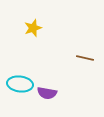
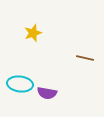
yellow star: moved 5 px down
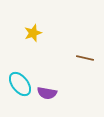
cyan ellipse: rotated 45 degrees clockwise
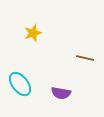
purple semicircle: moved 14 px right
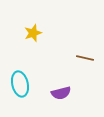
cyan ellipse: rotated 25 degrees clockwise
purple semicircle: rotated 24 degrees counterclockwise
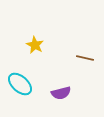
yellow star: moved 2 px right, 12 px down; rotated 24 degrees counterclockwise
cyan ellipse: rotated 35 degrees counterclockwise
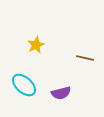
yellow star: moved 1 px right; rotated 18 degrees clockwise
cyan ellipse: moved 4 px right, 1 px down
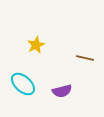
cyan ellipse: moved 1 px left, 1 px up
purple semicircle: moved 1 px right, 2 px up
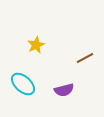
brown line: rotated 42 degrees counterclockwise
purple semicircle: moved 2 px right, 1 px up
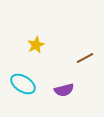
cyan ellipse: rotated 10 degrees counterclockwise
